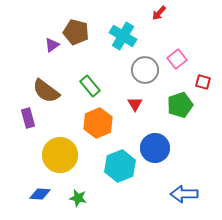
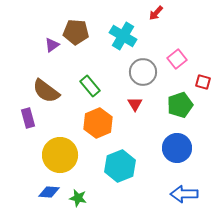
red arrow: moved 3 px left
brown pentagon: rotated 10 degrees counterclockwise
gray circle: moved 2 px left, 2 px down
blue circle: moved 22 px right
blue diamond: moved 9 px right, 2 px up
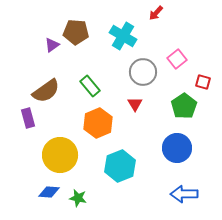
brown semicircle: rotated 72 degrees counterclockwise
green pentagon: moved 4 px right, 1 px down; rotated 15 degrees counterclockwise
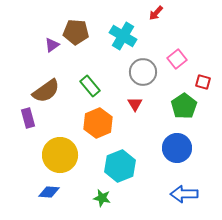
green star: moved 24 px right
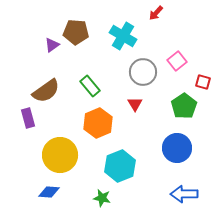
pink square: moved 2 px down
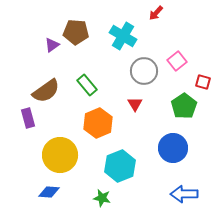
gray circle: moved 1 px right, 1 px up
green rectangle: moved 3 px left, 1 px up
blue circle: moved 4 px left
